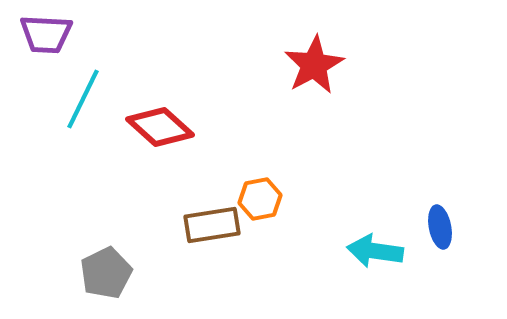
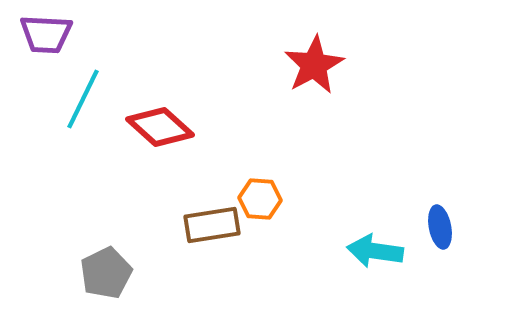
orange hexagon: rotated 15 degrees clockwise
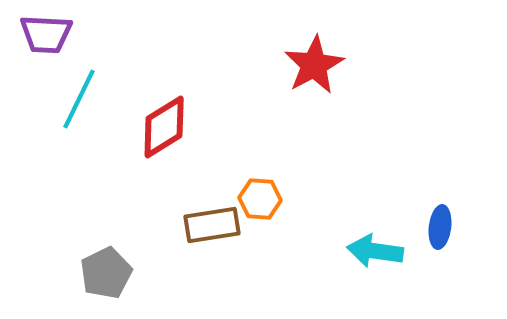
cyan line: moved 4 px left
red diamond: moved 4 px right; rotated 74 degrees counterclockwise
blue ellipse: rotated 18 degrees clockwise
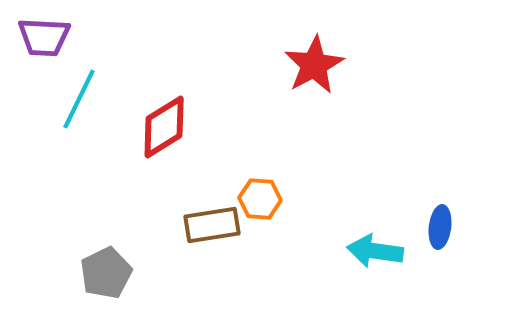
purple trapezoid: moved 2 px left, 3 px down
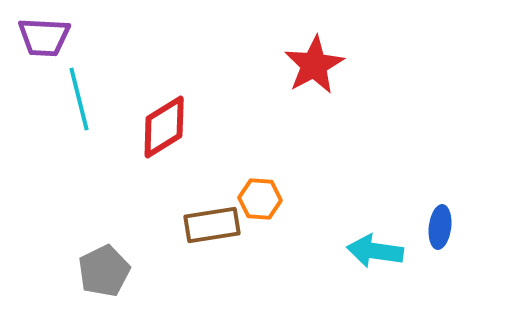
cyan line: rotated 40 degrees counterclockwise
gray pentagon: moved 2 px left, 2 px up
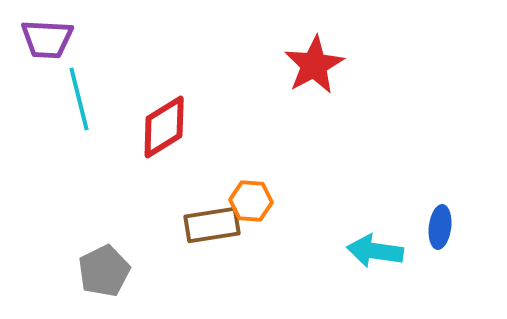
purple trapezoid: moved 3 px right, 2 px down
orange hexagon: moved 9 px left, 2 px down
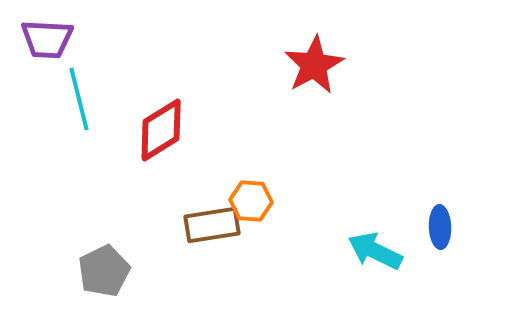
red diamond: moved 3 px left, 3 px down
blue ellipse: rotated 9 degrees counterclockwise
cyan arrow: rotated 18 degrees clockwise
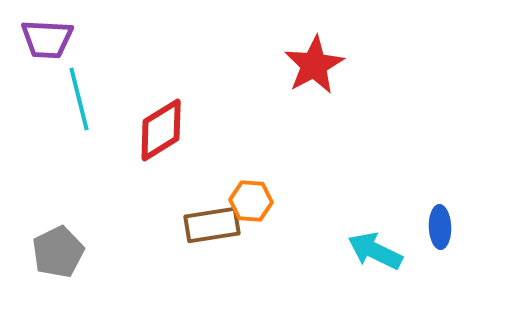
gray pentagon: moved 46 px left, 19 px up
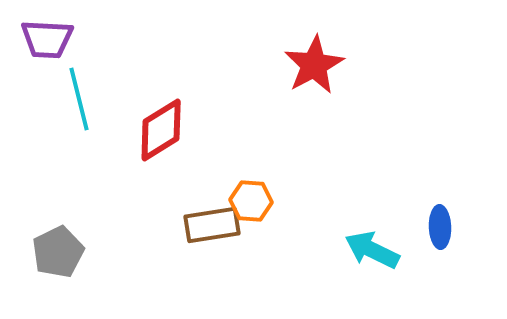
cyan arrow: moved 3 px left, 1 px up
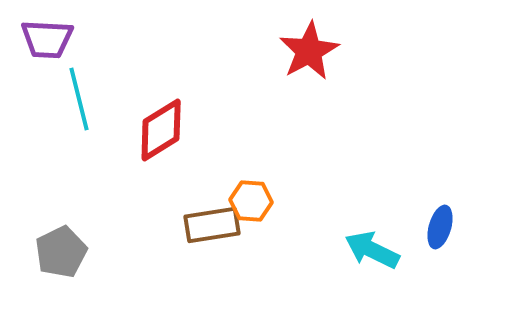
red star: moved 5 px left, 14 px up
blue ellipse: rotated 18 degrees clockwise
gray pentagon: moved 3 px right
